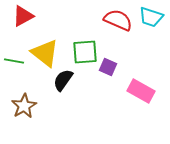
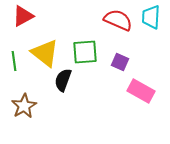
cyan trapezoid: rotated 75 degrees clockwise
green line: rotated 72 degrees clockwise
purple square: moved 12 px right, 5 px up
black semicircle: rotated 15 degrees counterclockwise
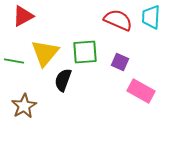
yellow triangle: rotated 32 degrees clockwise
green line: rotated 72 degrees counterclockwise
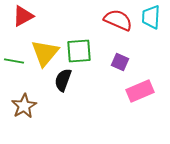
green square: moved 6 px left, 1 px up
pink rectangle: moved 1 px left; rotated 52 degrees counterclockwise
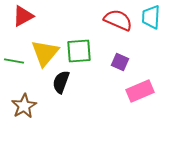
black semicircle: moved 2 px left, 2 px down
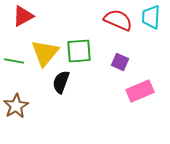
brown star: moved 8 px left
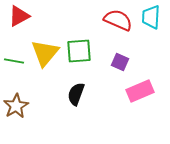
red triangle: moved 4 px left
black semicircle: moved 15 px right, 12 px down
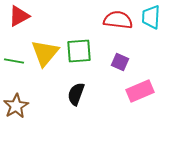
red semicircle: rotated 16 degrees counterclockwise
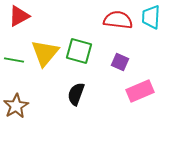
green square: rotated 20 degrees clockwise
green line: moved 1 px up
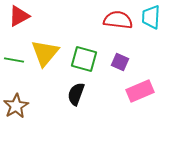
green square: moved 5 px right, 8 px down
